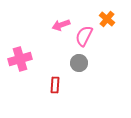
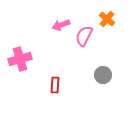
gray circle: moved 24 px right, 12 px down
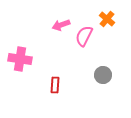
pink cross: rotated 25 degrees clockwise
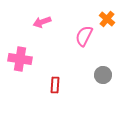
pink arrow: moved 19 px left, 3 px up
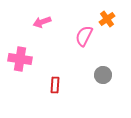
orange cross: rotated 14 degrees clockwise
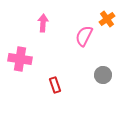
pink arrow: moved 1 px right, 1 px down; rotated 114 degrees clockwise
red rectangle: rotated 21 degrees counterclockwise
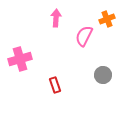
orange cross: rotated 14 degrees clockwise
pink arrow: moved 13 px right, 5 px up
pink cross: rotated 25 degrees counterclockwise
